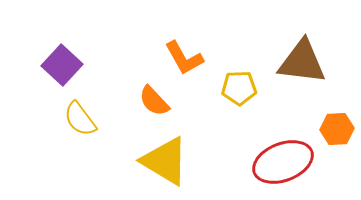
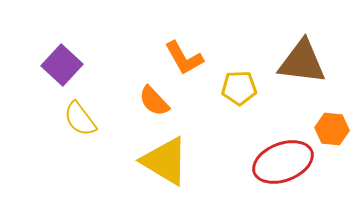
orange hexagon: moved 5 px left; rotated 8 degrees clockwise
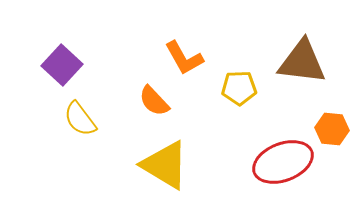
yellow triangle: moved 4 px down
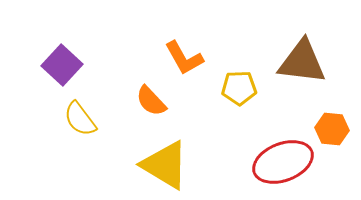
orange semicircle: moved 3 px left
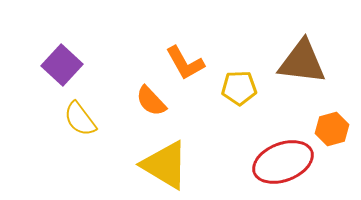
orange L-shape: moved 1 px right, 5 px down
orange hexagon: rotated 20 degrees counterclockwise
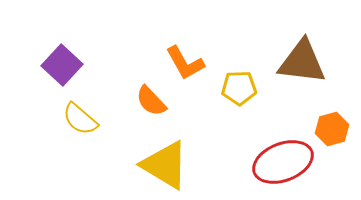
yellow semicircle: rotated 12 degrees counterclockwise
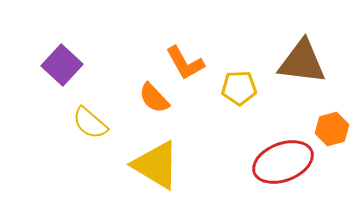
orange semicircle: moved 3 px right, 3 px up
yellow semicircle: moved 10 px right, 4 px down
yellow triangle: moved 9 px left
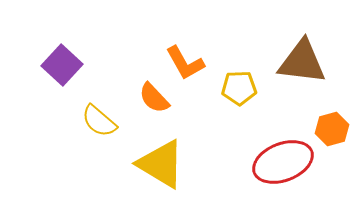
yellow semicircle: moved 9 px right, 2 px up
yellow triangle: moved 5 px right, 1 px up
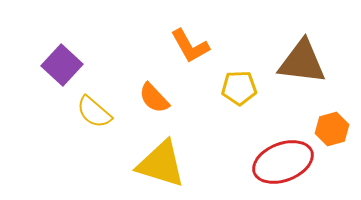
orange L-shape: moved 5 px right, 17 px up
yellow semicircle: moved 5 px left, 9 px up
yellow triangle: rotated 14 degrees counterclockwise
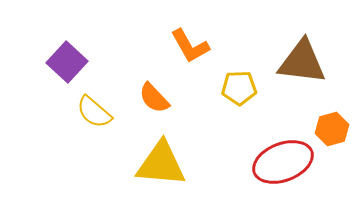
purple square: moved 5 px right, 3 px up
yellow triangle: rotated 12 degrees counterclockwise
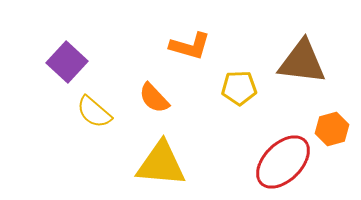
orange L-shape: rotated 45 degrees counterclockwise
red ellipse: rotated 24 degrees counterclockwise
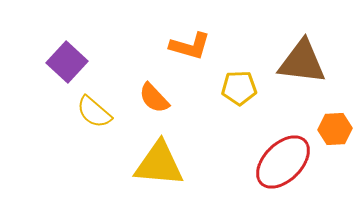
orange hexagon: moved 3 px right; rotated 12 degrees clockwise
yellow triangle: moved 2 px left
